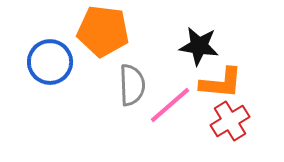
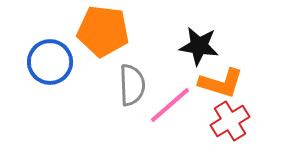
orange L-shape: rotated 12 degrees clockwise
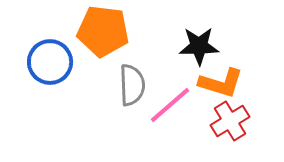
black star: rotated 9 degrees counterclockwise
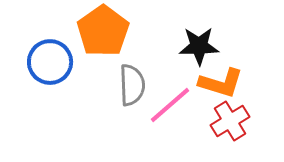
orange pentagon: rotated 30 degrees clockwise
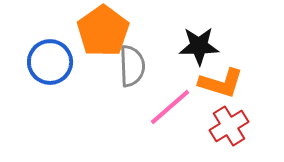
gray semicircle: moved 19 px up
pink line: moved 2 px down
red cross: moved 1 px left, 5 px down
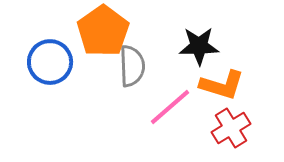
orange L-shape: moved 1 px right, 2 px down
red cross: moved 2 px right, 2 px down
